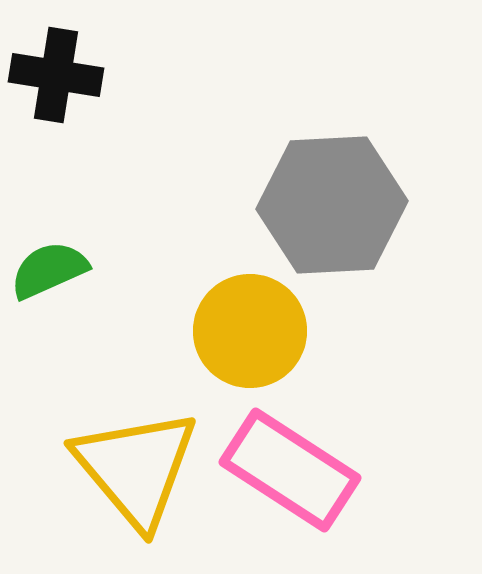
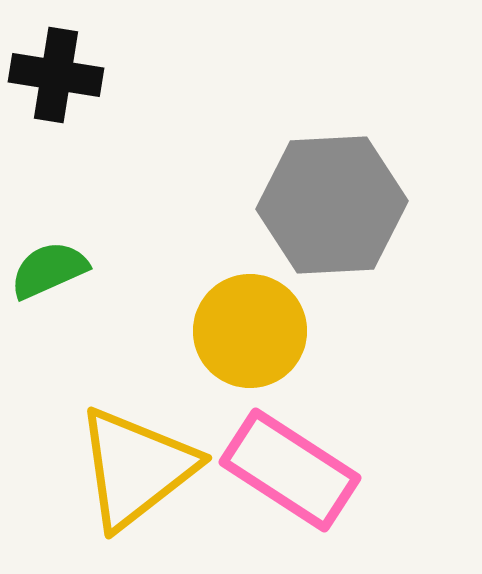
yellow triangle: rotated 32 degrees clockwise
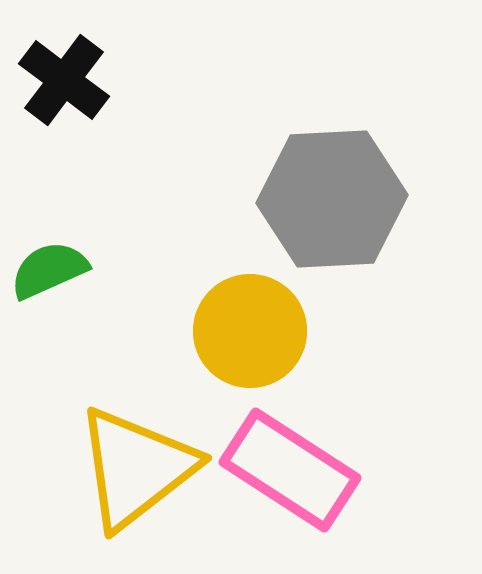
black cross: moved 8 px right, 5 px down; rotated 28 degrees clockwise
gray hexagon: moved 6 px up
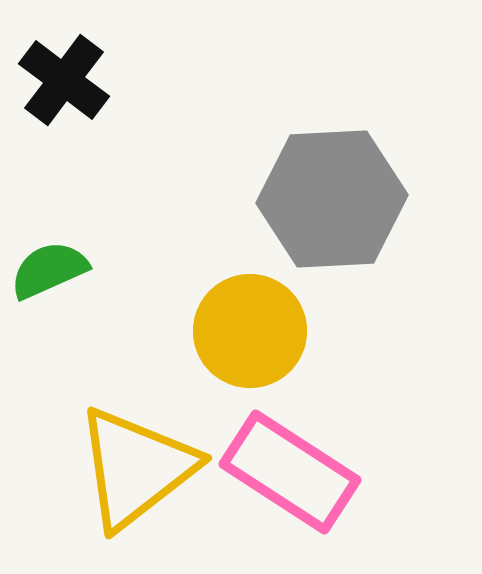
pink rectangle: moved 2 px down
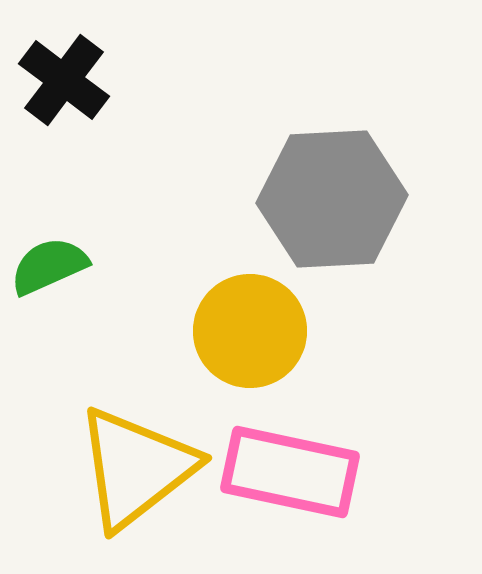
green semicircle: moved 4 px up
pink rectangle: rotated 21 degrees counterclockwise
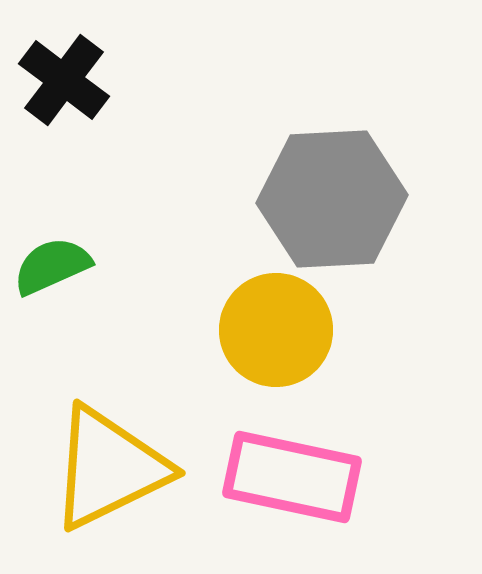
green semicircle: moved 3 px right
yellow circle: moved 26 px right, 1 px up
yellow triangle: moved 27 px left; rotated 12 degrees clockwise
pink rectangle: moved 2 px right, 5 px down
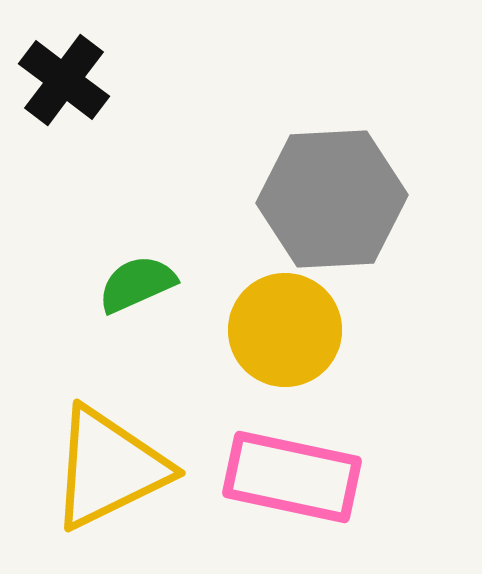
green semicircle: moved 85 px right, 18 px down
yellow circle: moved 9 px right
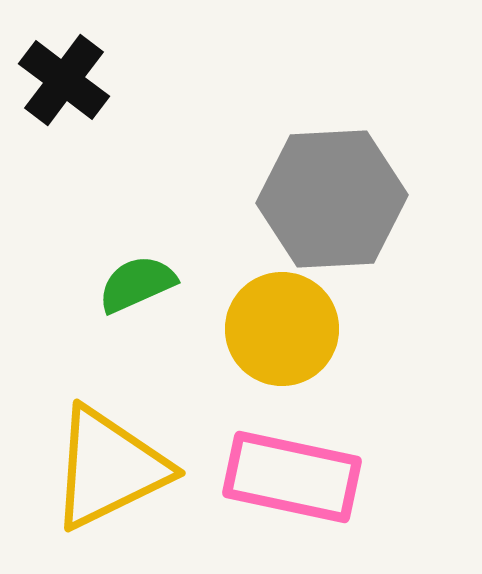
yellow circle: moved 3 px left, 1 px up
